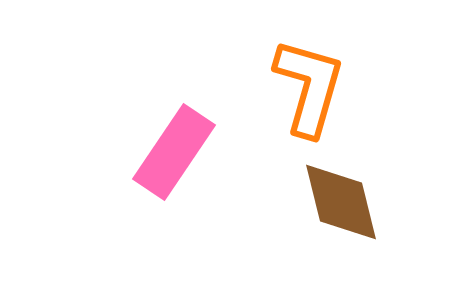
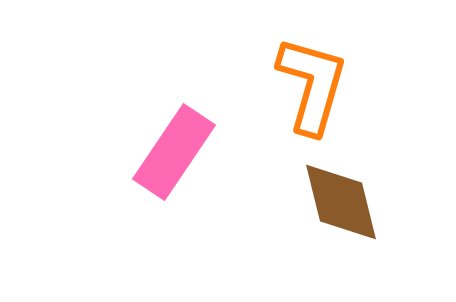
orange L-shape: moved 3 px right, 2 px up
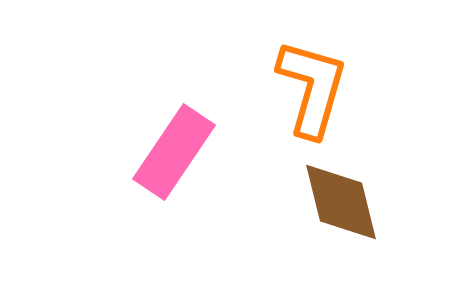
orange L-shape: moved 3 px down
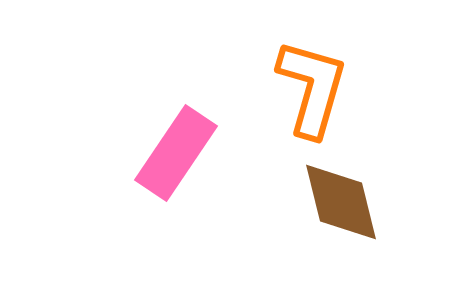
pink rectangle: moved 2 px right, 1 px down
